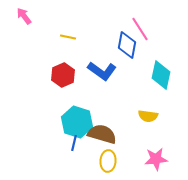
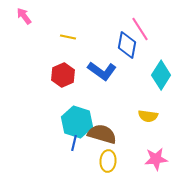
cyan diamond: rotated 20 degrees clockwise
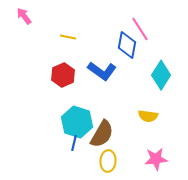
brown semicircle: rotated 104 degrees clockwise
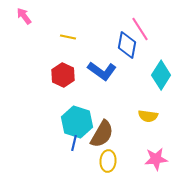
red hexagon: rotated 10 degrees counterclockwise
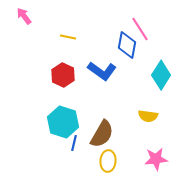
cyan hexagon: moved 14 px left
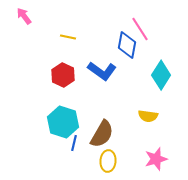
pink star: rotated 10 degrees counterclockwise
